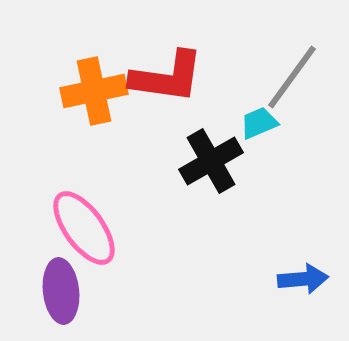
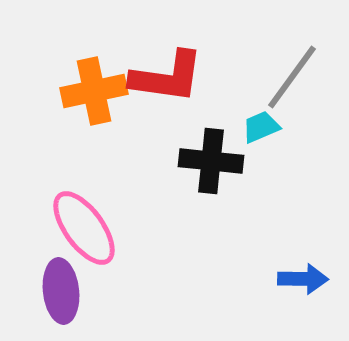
cyan trapezoid: moved 2 px right, 4 px down
black cross: rotated 36 degrees clockwise
blue arrow: rotated 6 degrees clockwise
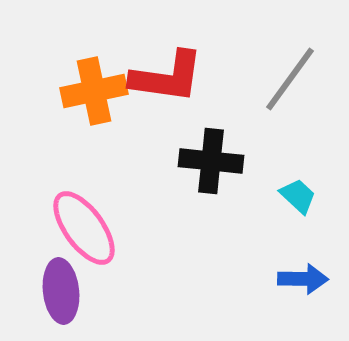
gray line: moved 2 px left, 2 px down
cyan trapezoid: moved 37 px right, 69 px down; rotated 66 degrees clockwise
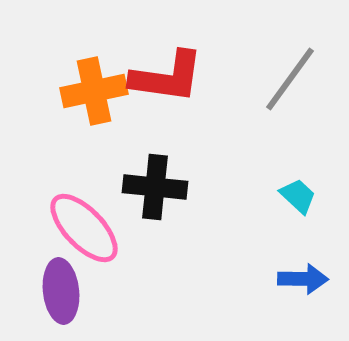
black cross: moved 56 px left, 26 px down
pink ellipse: rotated 8 degrees counterclockwise
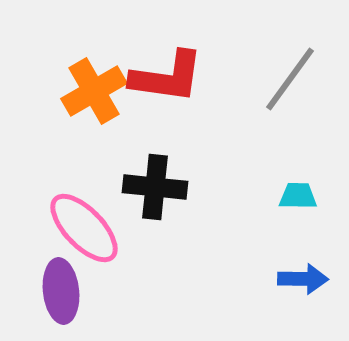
orange cross: rotated 18 degrees counterclockwise
cyan trapezoid: rotated 42 degrees counterclockwise
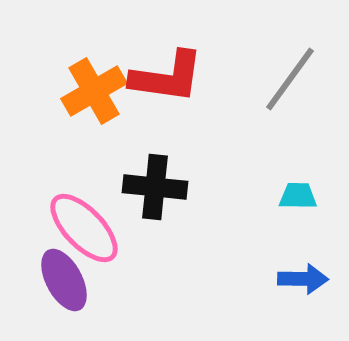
purple ellipse: moved 3 px right, 11 px up; rotated 22 degrees counterclockwise
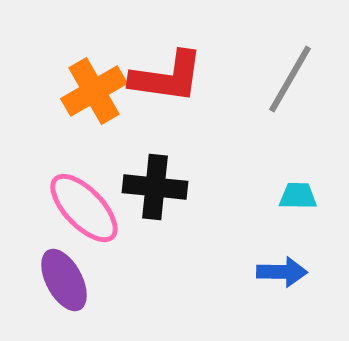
gray line: rotated 6 degrees counterclockwise
pink ellipse: moved 20 px up
blue arrow: moved 21 px left, 7 px up
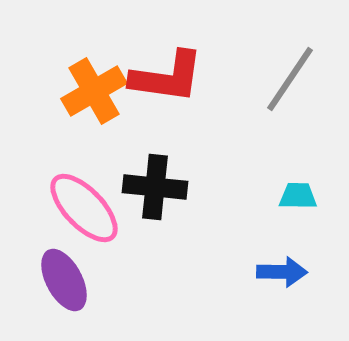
gray line: rotated 4 degrees clockwise
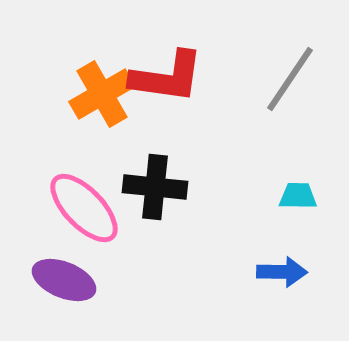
orange cross: moved 8 px right, 3 px down
purple ellipse: rotated 40 degrees counterclockwise
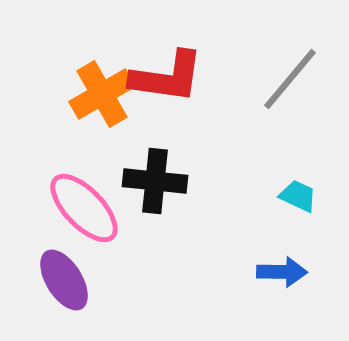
gray line: rotated 6 degrees clockwise
black cross: moved 6 px up
cyan trapezoid: rotated 24 degrees clockwise
purple ellipse: rotated 36 degrees clockwise
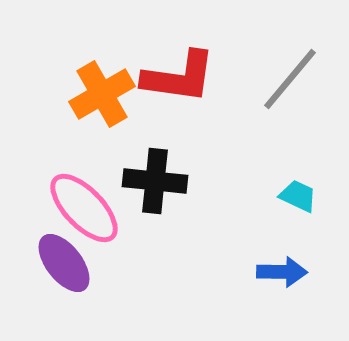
red L-shape: moved 12 px right
purple ellipse: moved 17 px up; rotated 6 degrees counterclockwise
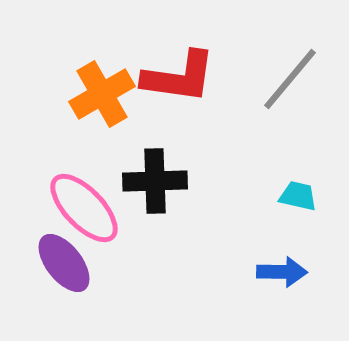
black cross: rotated 8 degrees counterclockwise
cyan trapezoid: rotated 12 degrees counterclockwise
